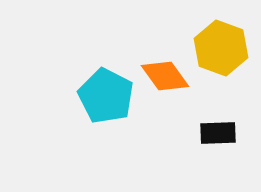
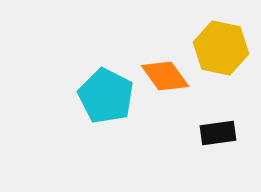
yellow hexagon: rotated 8 degrees counterclockwise
black rectangle: rotated 6 degrees counterclockwise
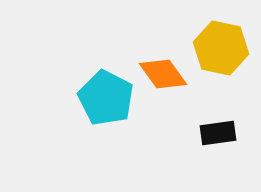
orange diamond: moved 2 px left, 2 px up
cyan pentagon: moved 2 px down
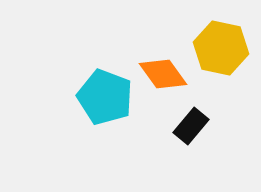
cyan pentagon: moved 1 px left, 1 px up; rotated 6 degrees counterclockwise
black rectangle: moved 27 px left, 7 px up; rotated 42 degrees counterclockwise
